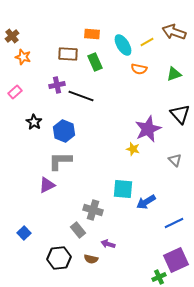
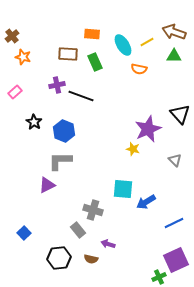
green triangle: moved 18 px up; rotated 21 degrees clockwise
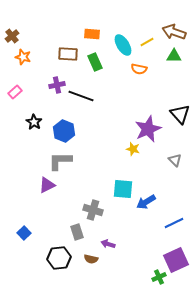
gray rectangle: moved 1 px left, 2 px down; rotated 21 degrees clockwise
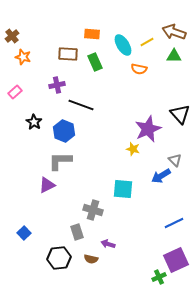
black line: moved 9 px down
blue arrow: moved 15 px right, 26 px up
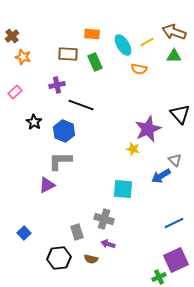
gray cross: moved 11 px right, 9 px down
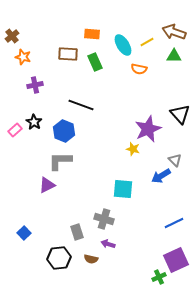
purple cross: moved 22 px left
pink rectangle: moved 38 px down
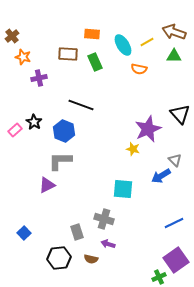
purple cross: moved 4 px right, 7 px up
purple square: rotated 10 degrees counterclockwise
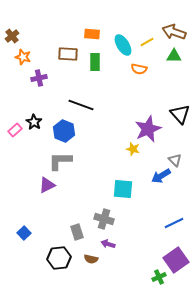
green rectangle: rotated 24 degrees clockwise
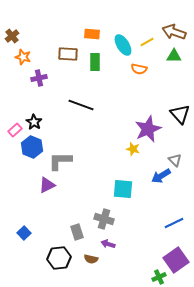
blue hexagon: moved 32 px left, 16 px down
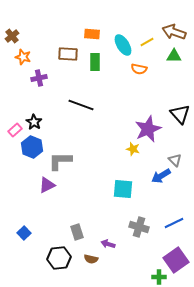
gray cross: moved 35 px right, 8 px down
green cross: rotated 24 degrees clockwise
